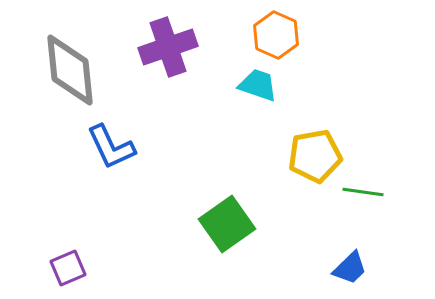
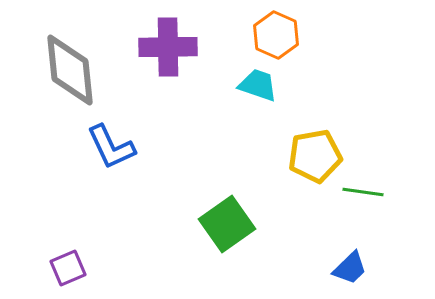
purple cross: rotated 18 degrees clockwise
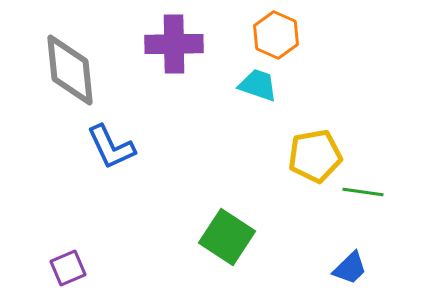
purple cross: moved 6 px right, 3 px up
green square: moved 13 px down; rotated 22 degrees counterclockwise
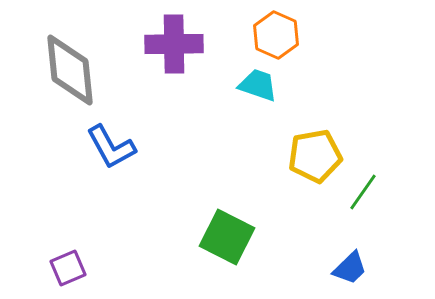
blue L-shape: rotated 4 degrees counterclockwise
green line: rotated 63 degrees counterclockwise
green square: rotated 6 degrees counterclockwise
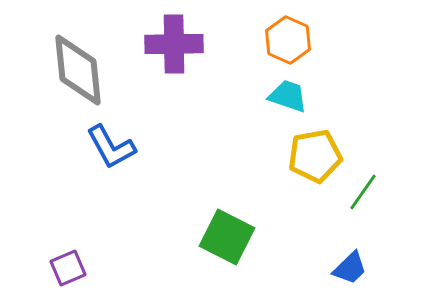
orange hexagon: moved 12 px right, 5 px down
gray diamond: moved 8 px right
cyan trapezoid: moved 30 px right, 11 px down
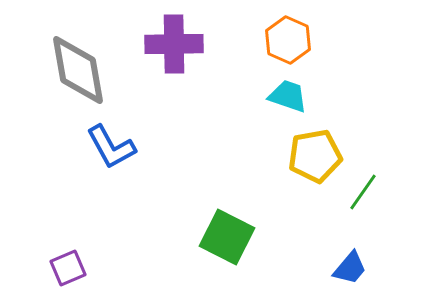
gray diamond: rotated 4 degrees counterclockwise
blue trapezoid: rotated 6 degrees counterclockwise
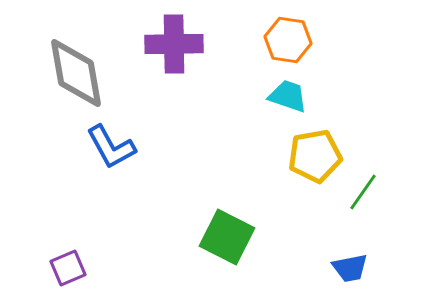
orange hexagon: rotated 15 degrees counterclockwise
gray diamond: moved 2 px left, 3 px down
blue trapezoid: rotated 39 degrees clockwise
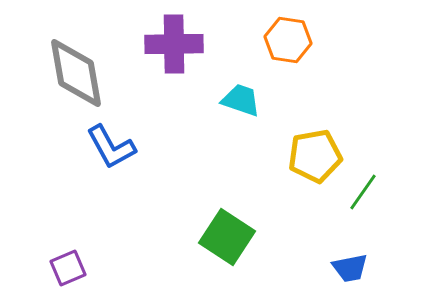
cyan trapezoid: moved 47 px left, 4 px down
green square: rotated 6 degrees clockwise
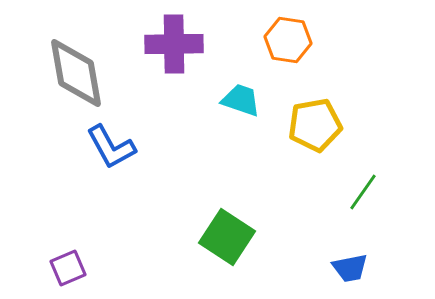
yellow pentagon: moved 31 px up
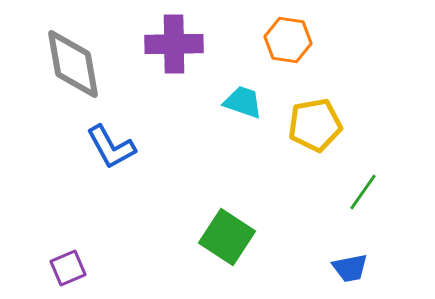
gray diamond: moved 3 px left, 9 px up
cyan trapezoid: moved 2 px right, 2 px down
